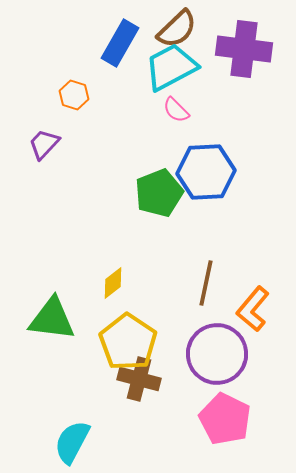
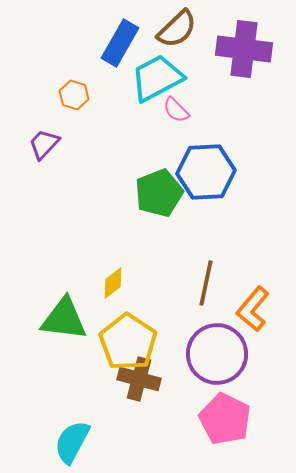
cyan trapezoid: moved 14 px left, 11 px down
green triangle: moved 12 px right
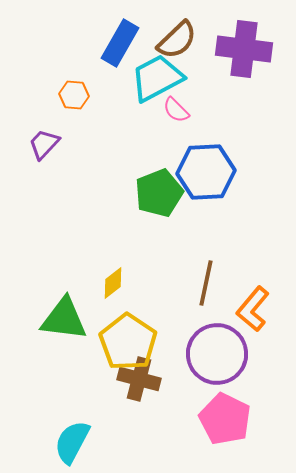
brown semicircle: moved 11 px down
orange hexagon: rotated 12 degrees counterclockwise
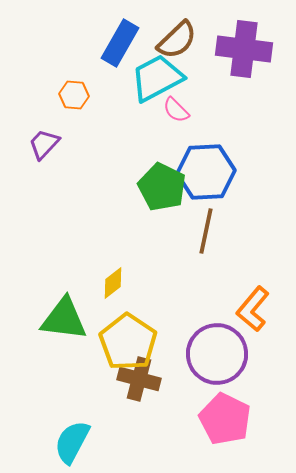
green pentagon: moved 3 px right, 6 px up; rotated 24 degrees counterclockwise
brown line: moved 52 px up
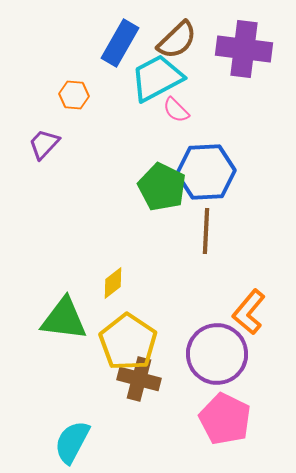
brown line: rotated 9 degrees counterclockwise
orange L-shape: moved 4 px left, 3 px down
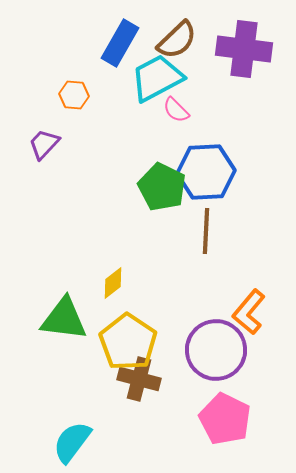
purple circle: moved 1 px left, 4 px up
cyan semicircle: rotated 9 degrees clockwise
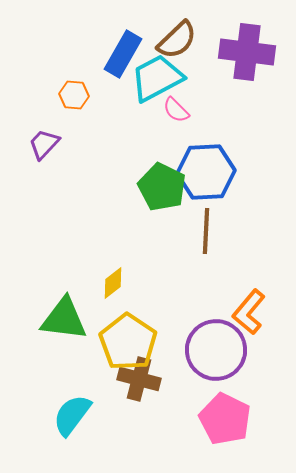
blue rectangle: moved 3 px right, 11 px down
purple cross: moved 3 px right, 3 px down
cyan semicircle: moved 27 px up
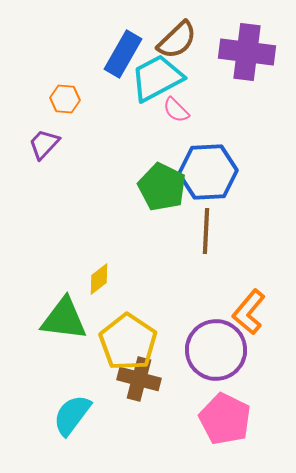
orange hexagon: moved 9 px left, 4 px down
blue hexagon: moved 2 px right
yellow diamond: moved 14 px left, 4 px up
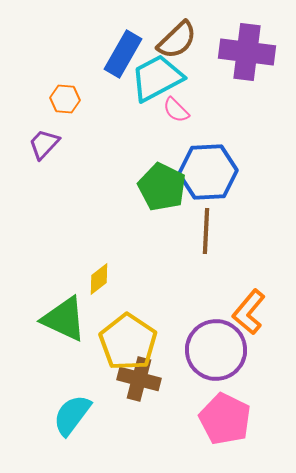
green triangle: rotated 18 degrees clockwise
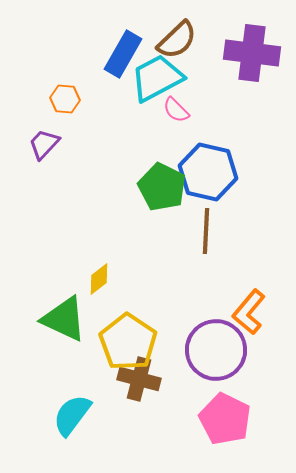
purple cross: moved 5 px right, 1 px down
blue hexagon: rotated 16 degrees clockwise
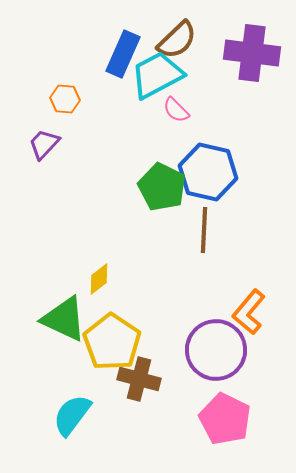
blue rectangle: rotated 6 degrees counterclockwise
cyan trapezoid: moved 3 px up
brown line: moved 2 px left, 1 px up
yellow pentagon: moved 16 px left
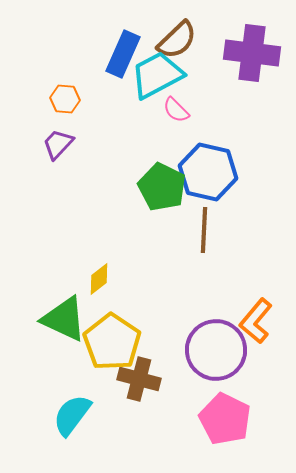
purple trapezoid: moved 14 px right
orange L-shape: moved 7 px right, 9 px down
